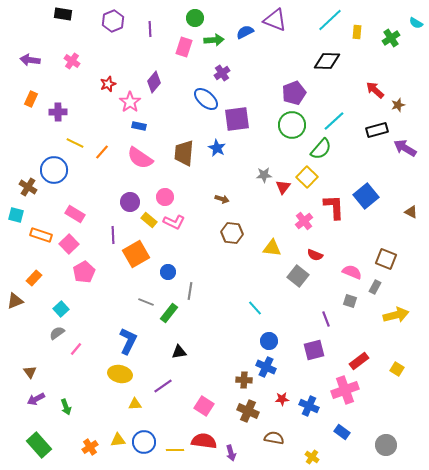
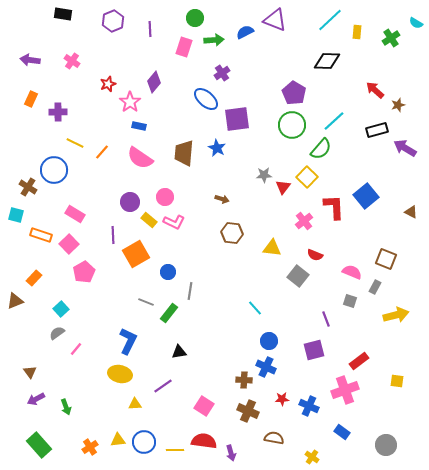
purple pentagon at (294, 93): rotated 20 degrees counterclockwise
yellow square at (397, 369): moved 12 px down; rotated 24 degrees counterclockwise
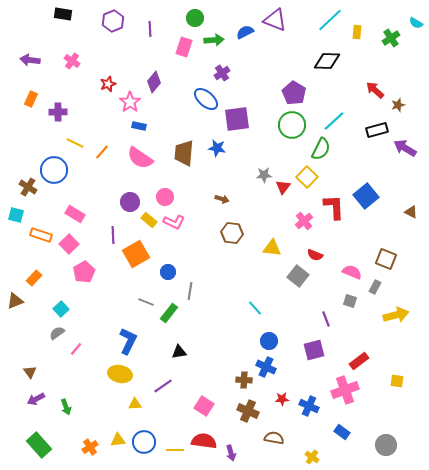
blue star at (217, 148): rotated 18 degrees counterclockwise
green semicircle at (321, 149): rotated 15 degrees counterclockwise
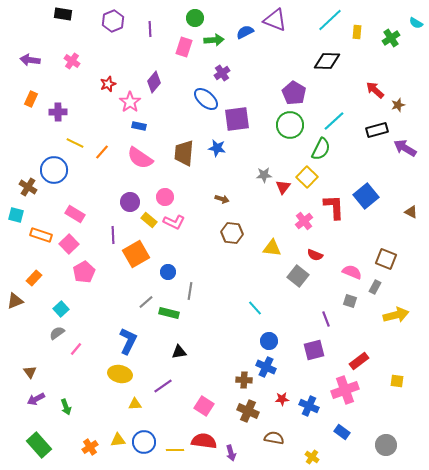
green circle at (292, 125): moved 2 px left
gray line at (146, 302): rotated 63 degrees counterclockwise
green rectangle at (169, 313): rotated 66 degrees clockwise
